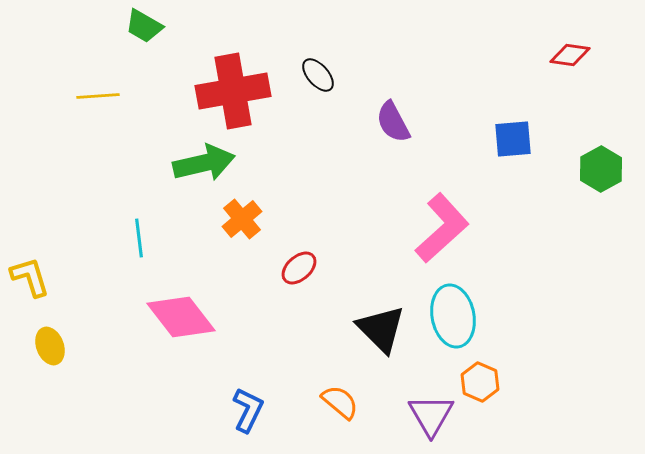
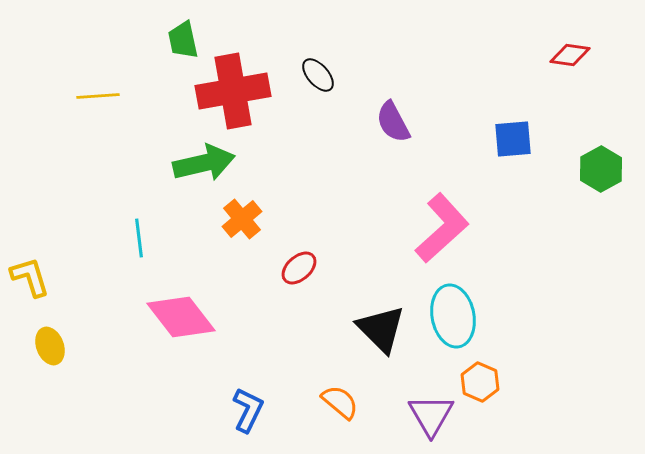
green trapezoid: moved 39 px right, 14 px down; rotated 48 degrees clockwise
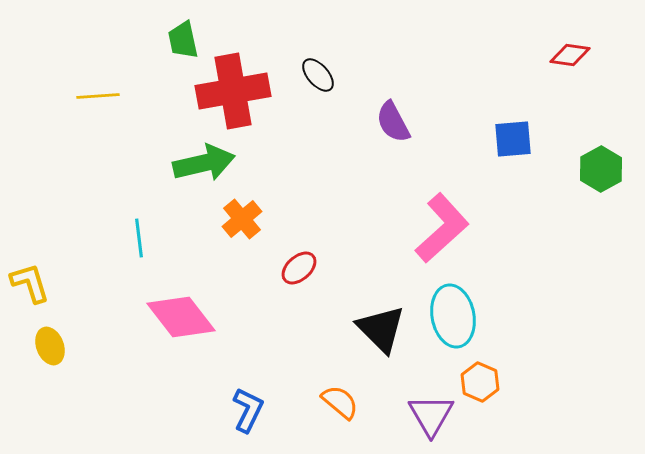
yellow L-shape: moved 6 px down
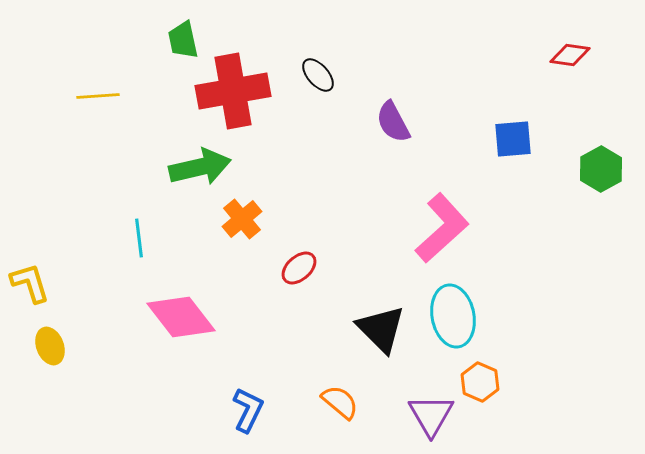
green arrow: moved 4 px left, 4 px down
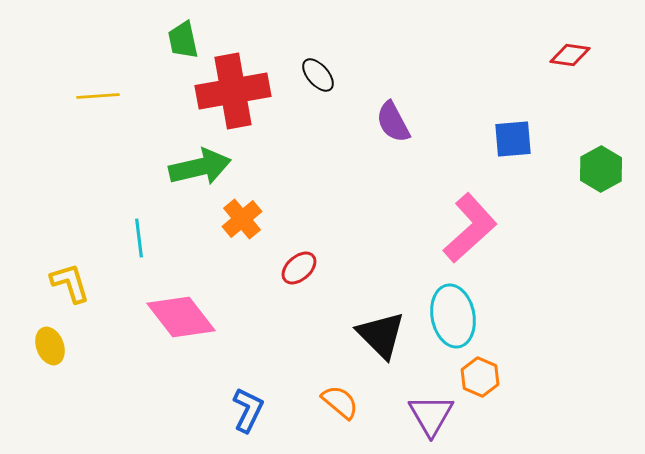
pink L-shape: moved 28 px right
yellow L-shape: moved 40 px right
black triangle: moved 6 px down
orange hexagon: moved 5 px up
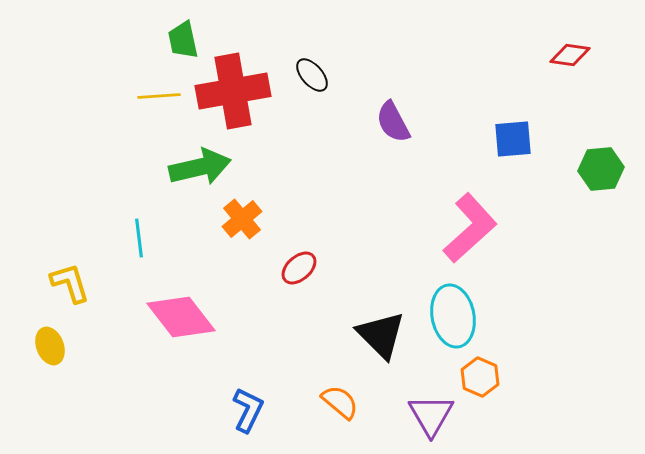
black ellipse: moved 6 px left
yellow line: moved 61 px right
green hexagon: rotated 24 degrees clockwise
